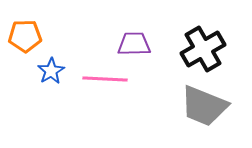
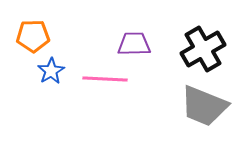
orange pentagon: moved 8 px right
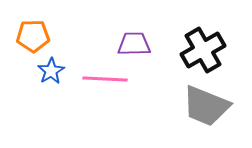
black cross: moved 1 px down
gray trapezoid: moved 2 px right
